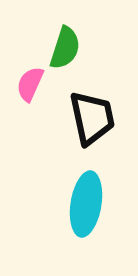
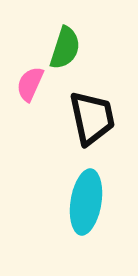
cyan ellipse: moved 2 px up
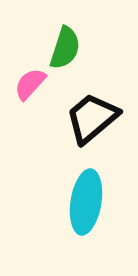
pink semicircle: rotated 18 degrees clockwise
black trapezoid: rotated 118 degrees counterclockwise
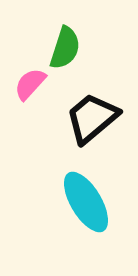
cyan ellipse: rotated 40 degrees counterclockwise
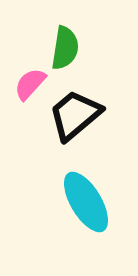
green semicircle: rotated 9 degrees counterclockwise
black trapezoid: moved 17 px left, 3 px up
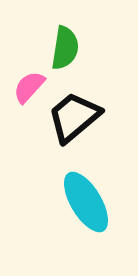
pink semicircle: moved 1 px left, 3 px down
black trapezoid: moved 1 px left, 2 px down
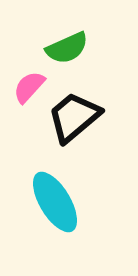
green semicircle: moved 2 px right; rotated 57 degrees clockwise
cyan ellipse: moved 31 px left
